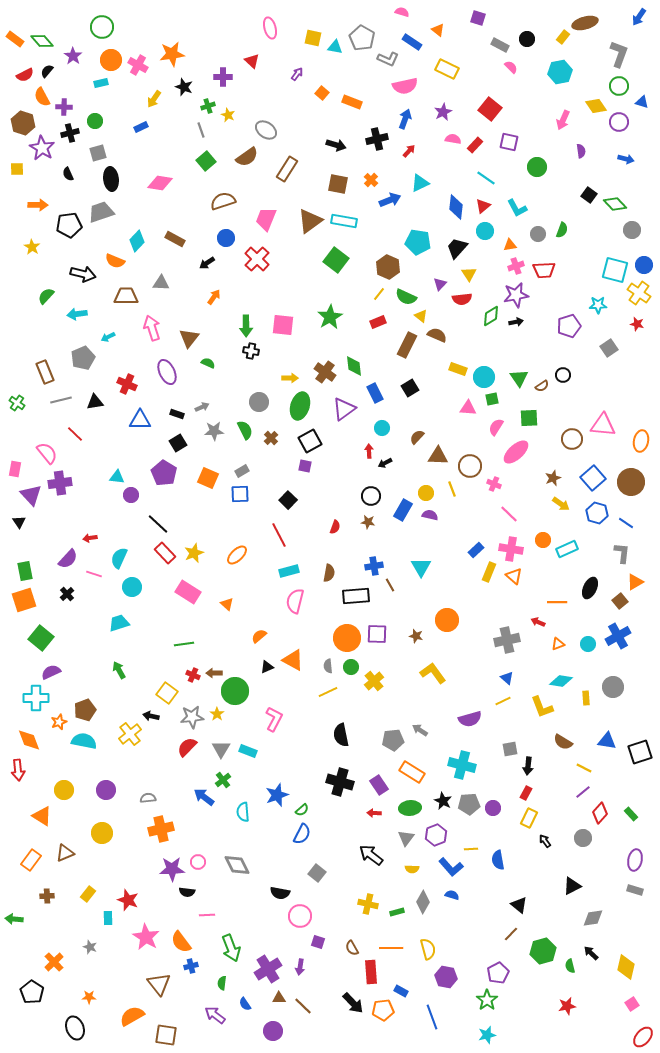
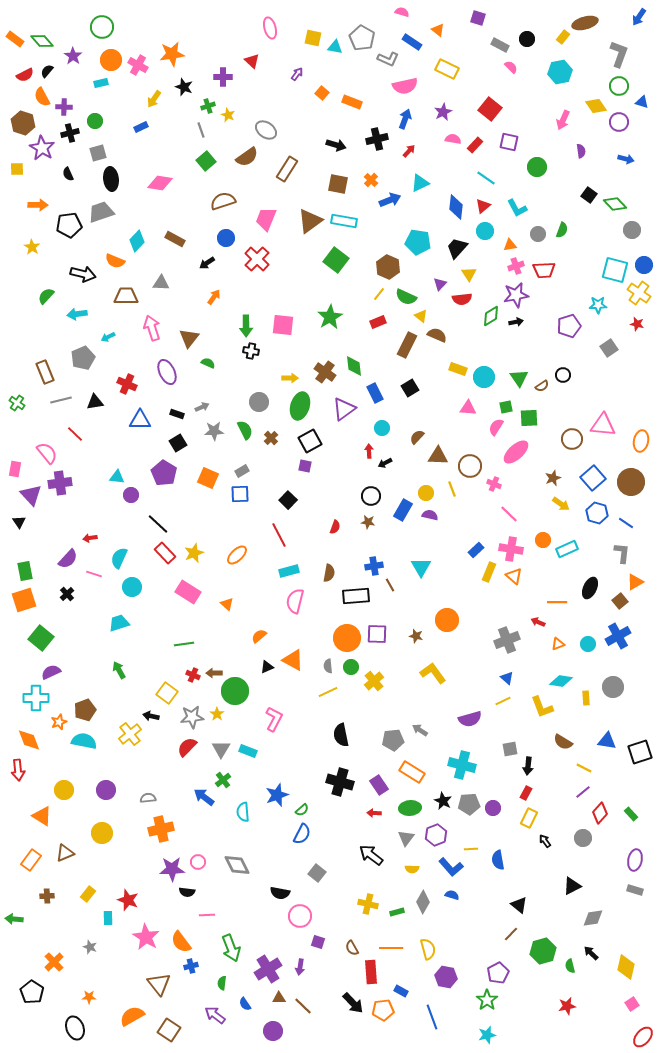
green square at (492, 399): moved 14 px right, 8 px down
gray cross at (507, 640): rotated 10 degrees counterclockwise
brown square at (166, 1035): moved 3 px right, 5 px up; rotated 25 degrees clockwise
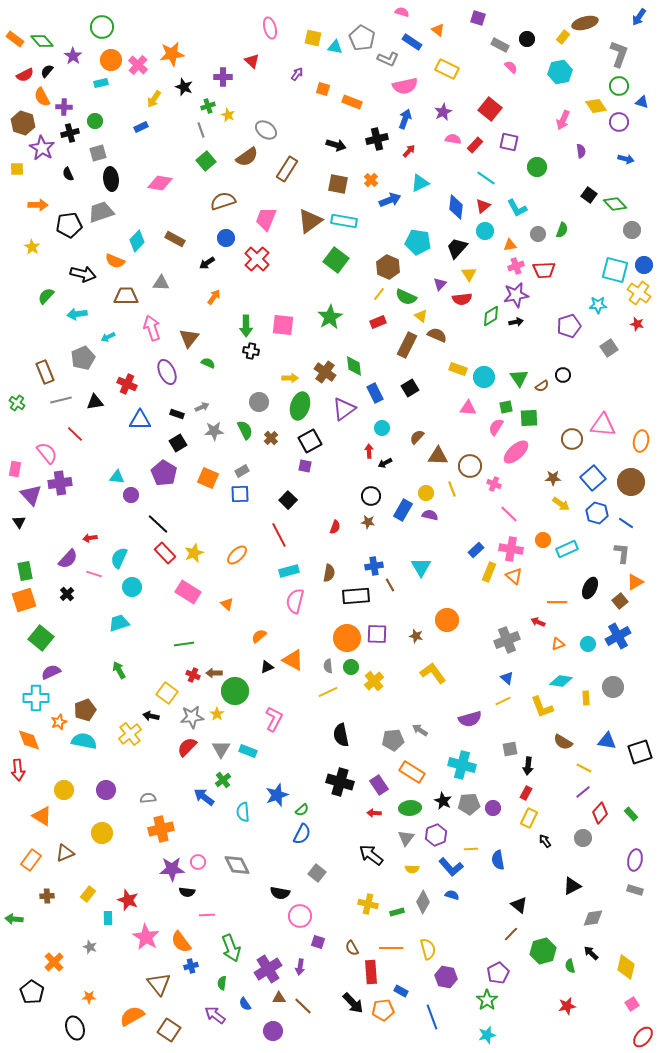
pink cross at (138, 65): rotated 12 degrees clockwise
orange square at (322, 93): moved 1 px right, 4 px up; rotated 24 degrees counterclockwise
brown star at (553, 478): rotated 21 degrees clockwise
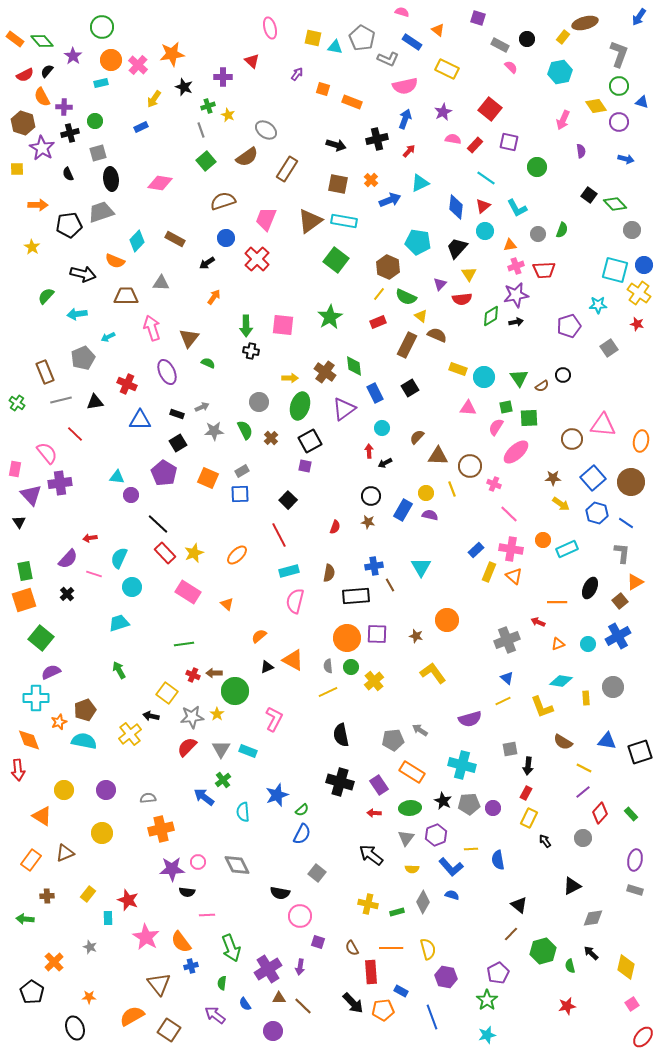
green arrow at (14, 919): moved 11 px right
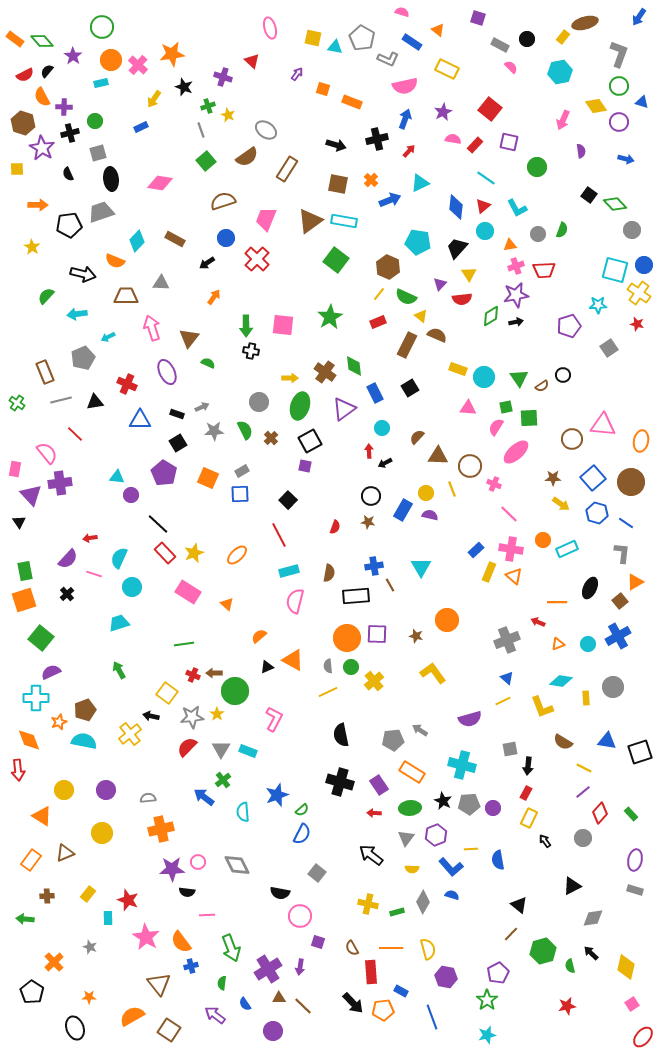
purple cross at (223, 77): rotated 18 degrees clockwise
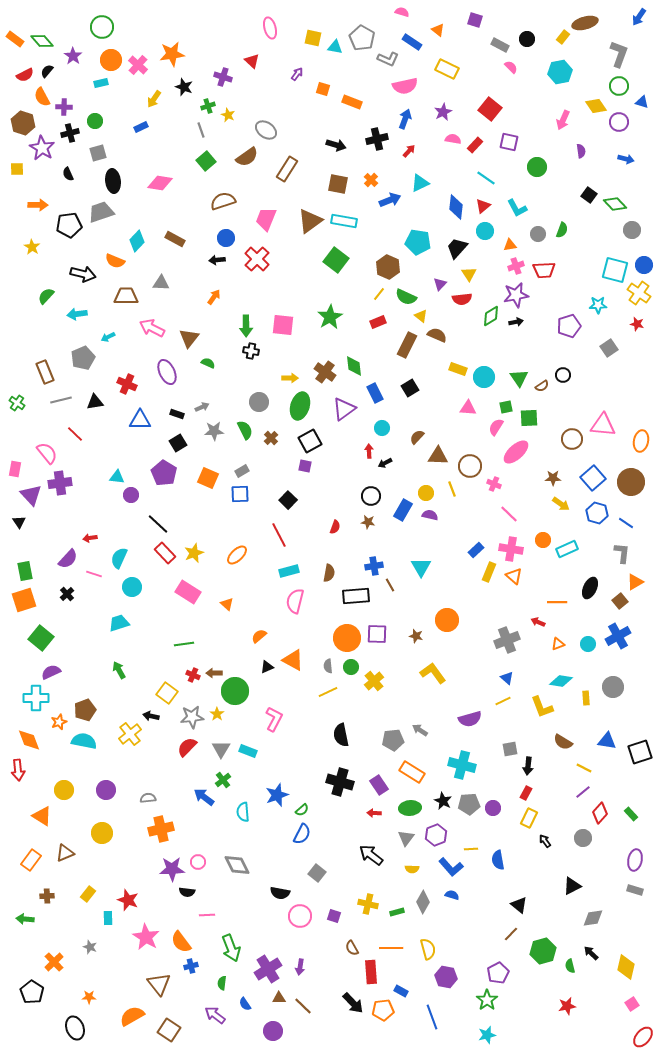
purple square at (478, 18): moved 3 px left, 2 px down
black ellipse at (111, 179): moved 2 px right, 2 px down
black arrow at (207, 263): moved 10 px right, 3 px up; rotated 28 degrees clockwise
pink arrow at (152, 328): rotated 45 degrees counterclockwise
purple square at (318, 942): moved 16 px right, 26 px up
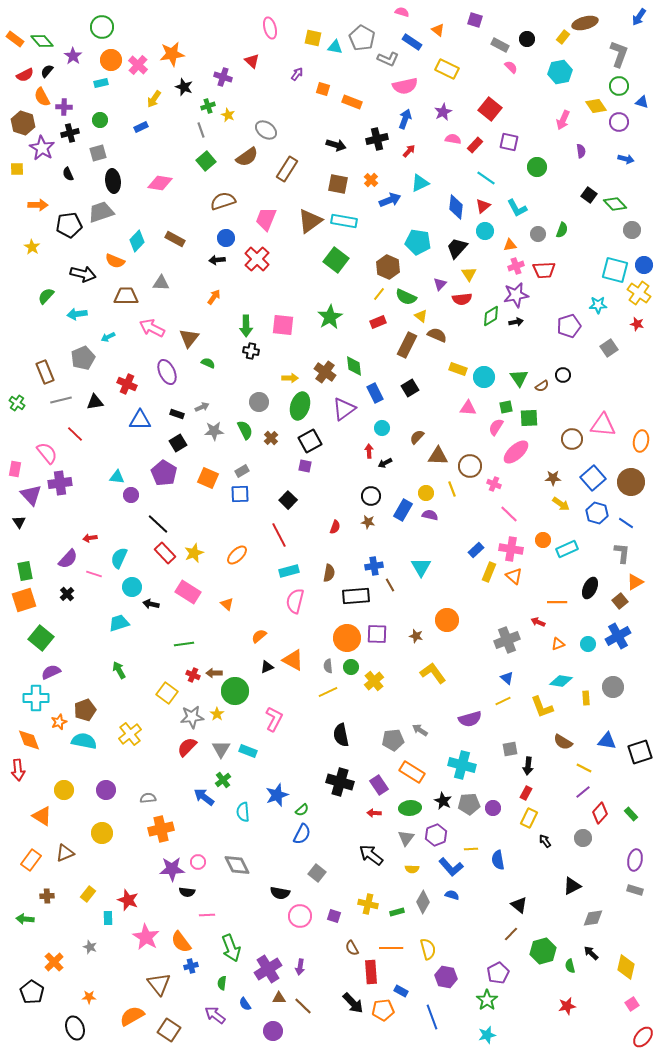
green circle at (95, 121): moved 5 px right, 1 px up
black arrow at (151, 716): moved 112 px up
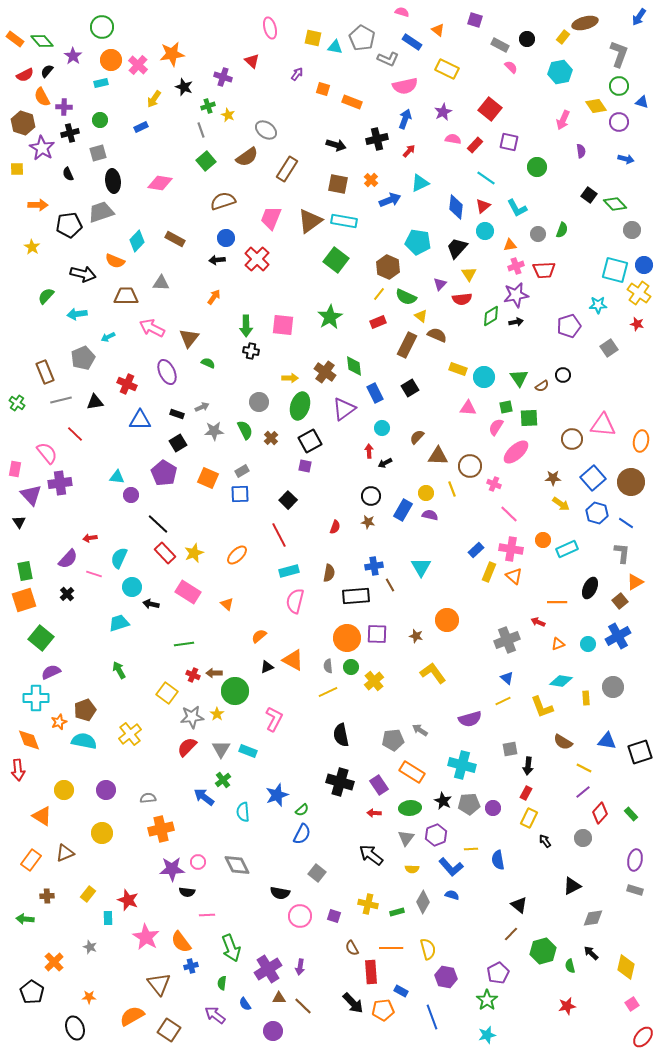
pink trapezoid at (266, 219): moved 5 px right, 1 px up
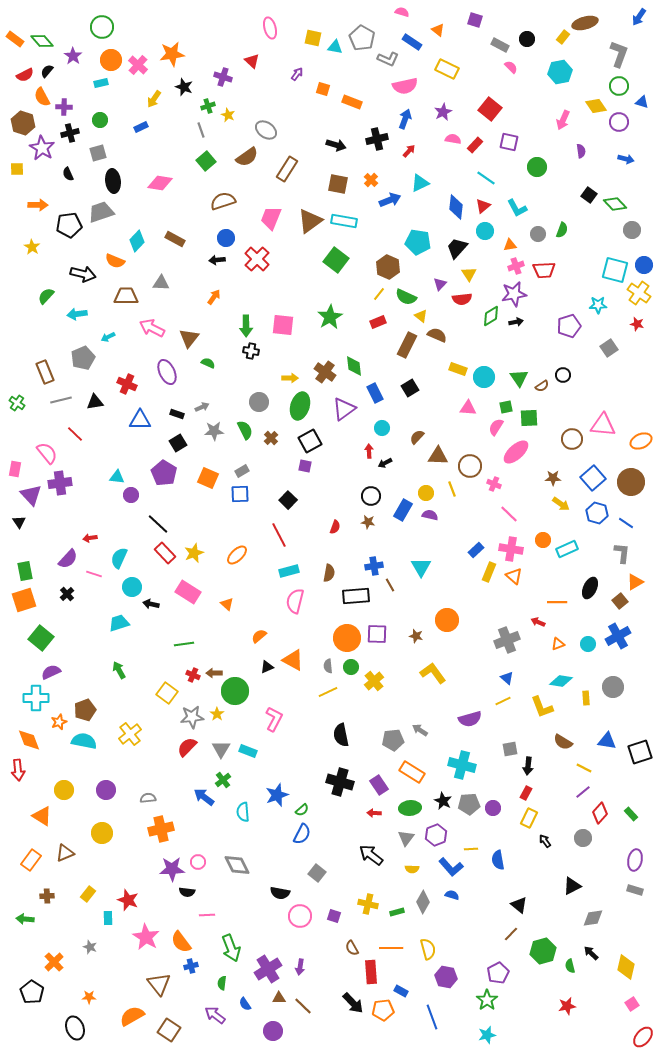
purple star at (516, 295): moved 2 px left, 1 px up
orange ellipse at (641, 441): rotated 55 degrees clockwise
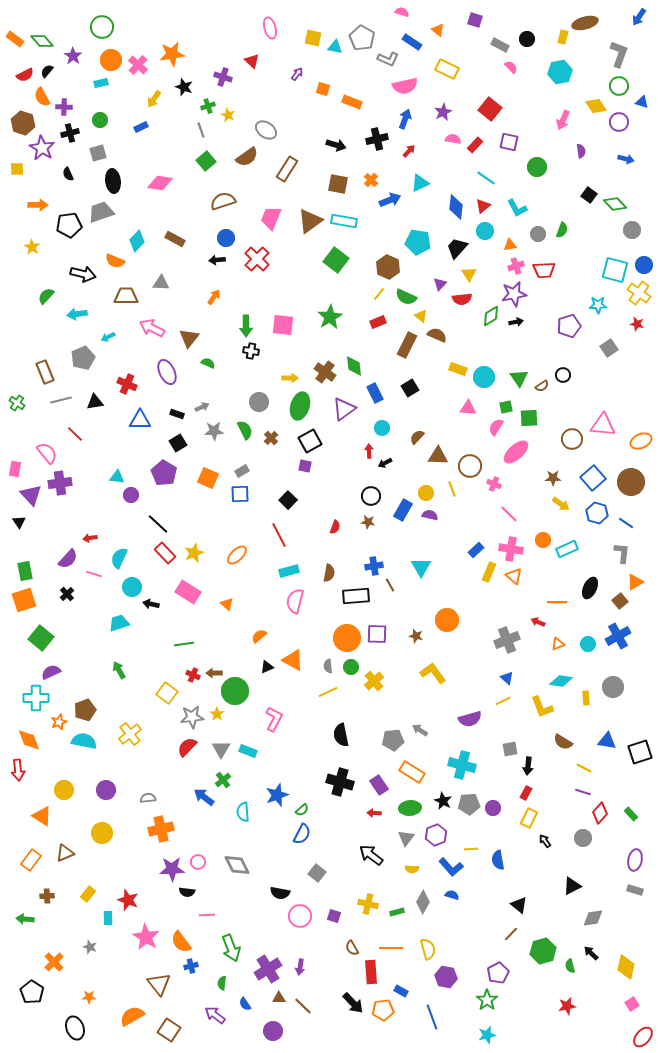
yellow rectangle at (563, 37): rotated 24 degrees counterclockwise
purple line at (583, 792): rotated 56 degrees clockwise
